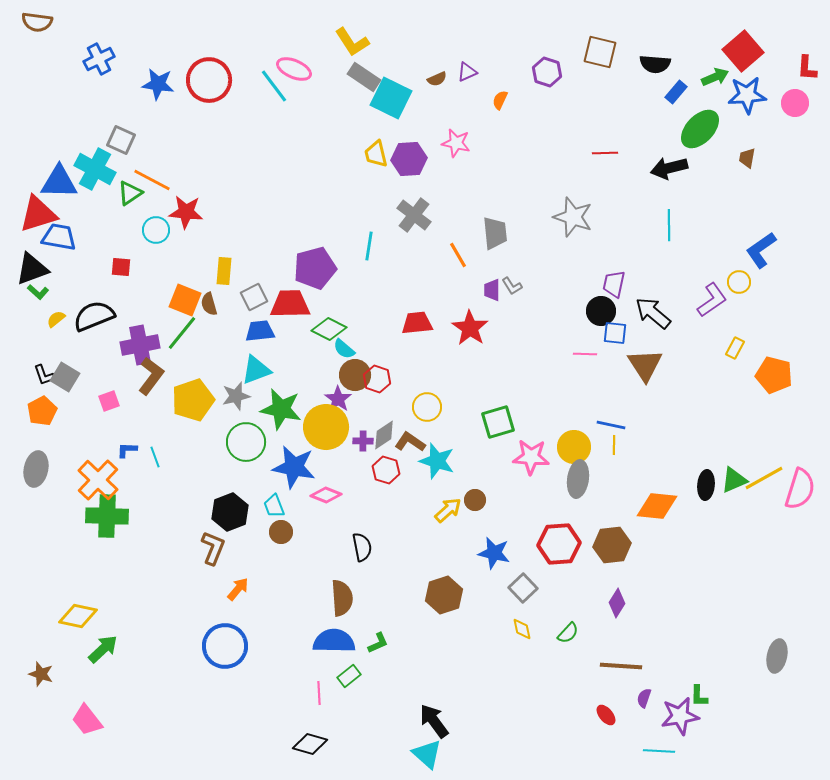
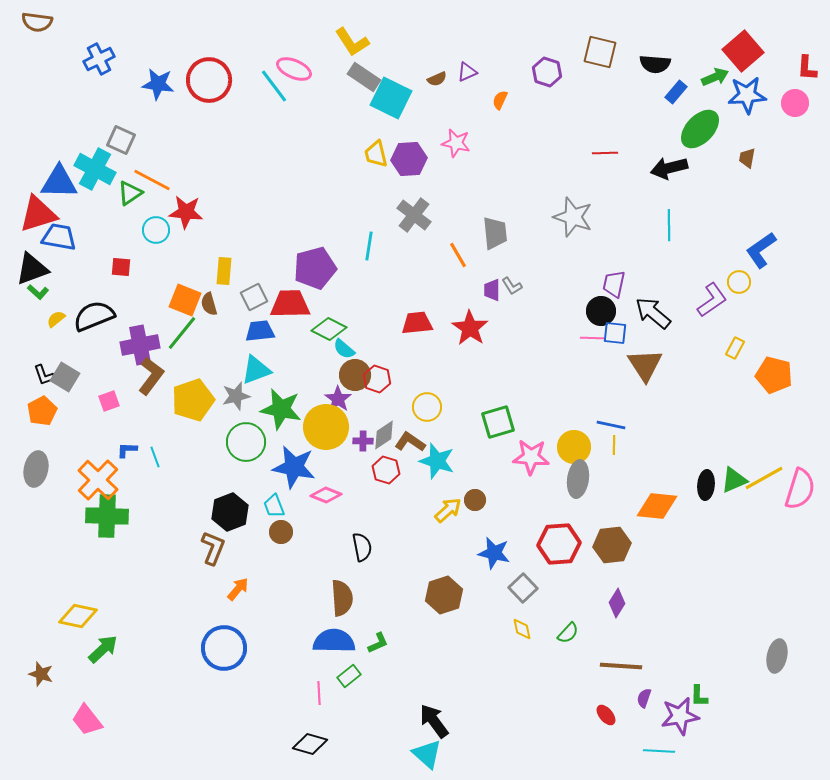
pink line at (585, 354): moved 7 px right, 16 px up
blue circle at (225, 646): moved 1 px left, 2 px down
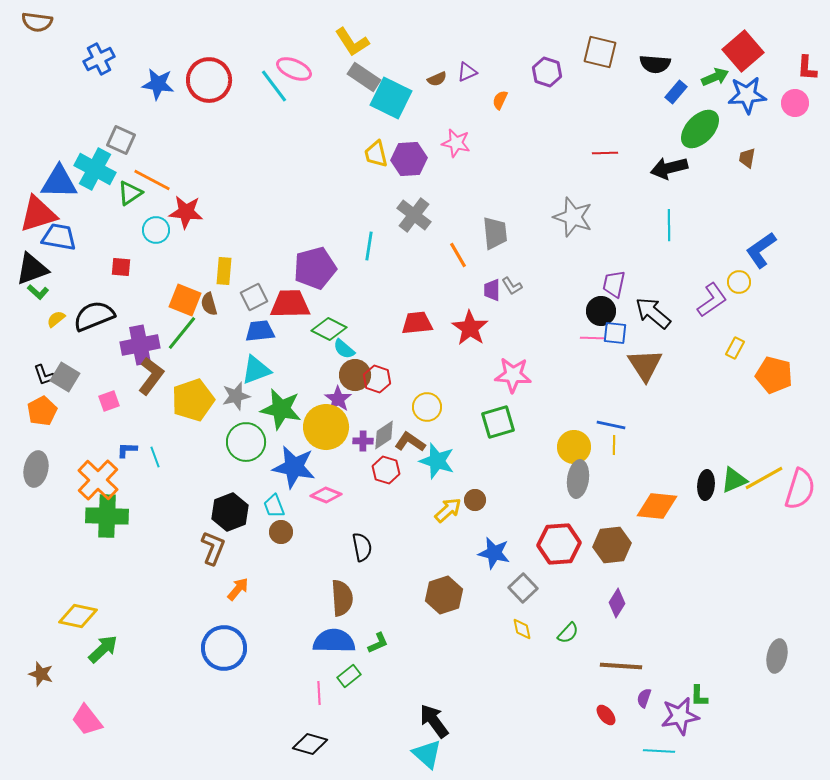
pink star at (531, 457): moved 18 px left, 82 px up
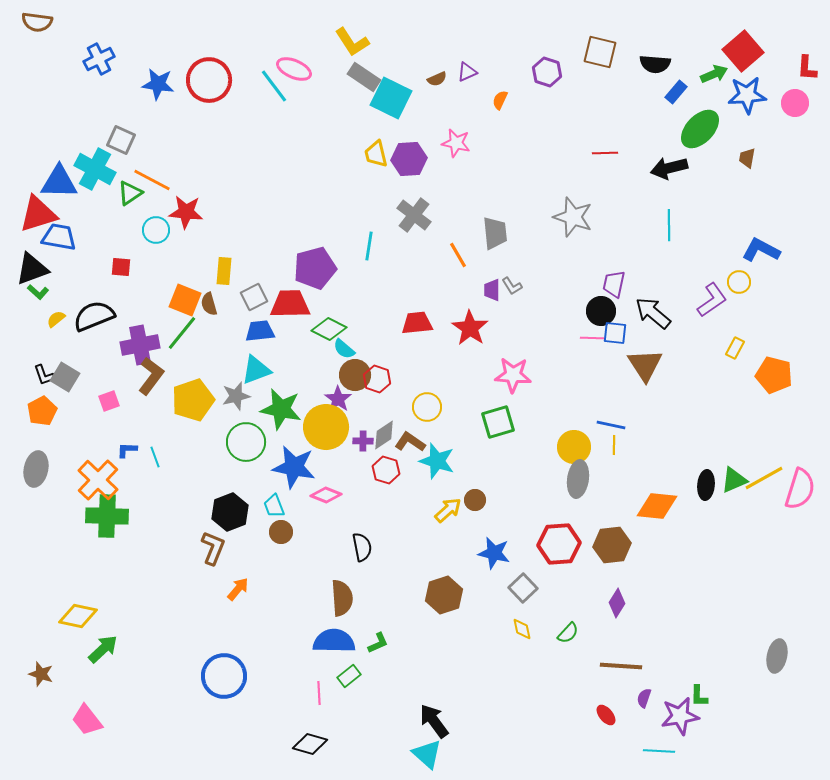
green arrow at (715, 77): moved 1 px left, 3 px up
blue L-shape at (761, 250): rotated 63 degrees clockwise
blue circle at (224, 648): moved 28 px down
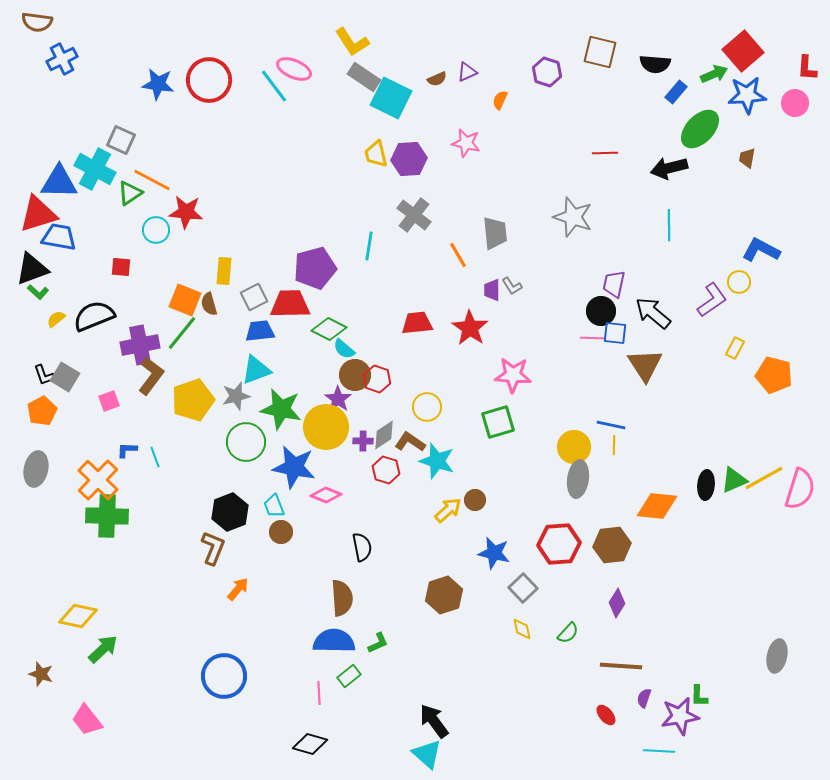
blue cross at (99, 59): moved 37 px left
pink star at (456, 143): moved 10 px right
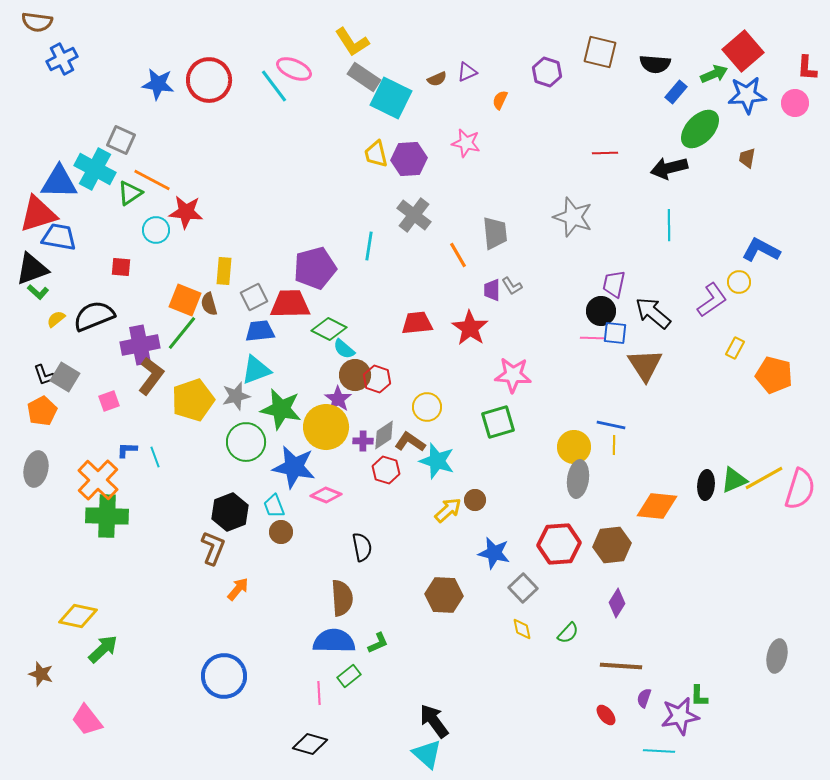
brown hexagon at (444, 595): rotated 21 degrees clockwise
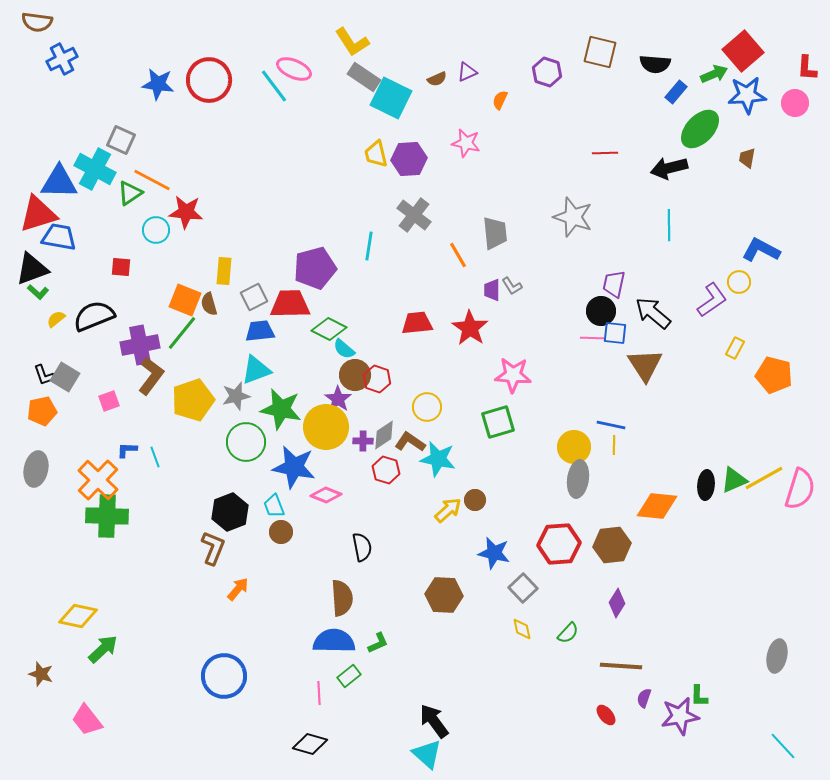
orange pentagon at (42, 411): rotated 16 degrees clockwise
cyan star at (437, 461): moved 1 px right, 2 px up; rotated 6 degrees counterclockwise
cyan line at (659, 751): moved 124 px right, 5 px up; rotated 44 degrees clockwise
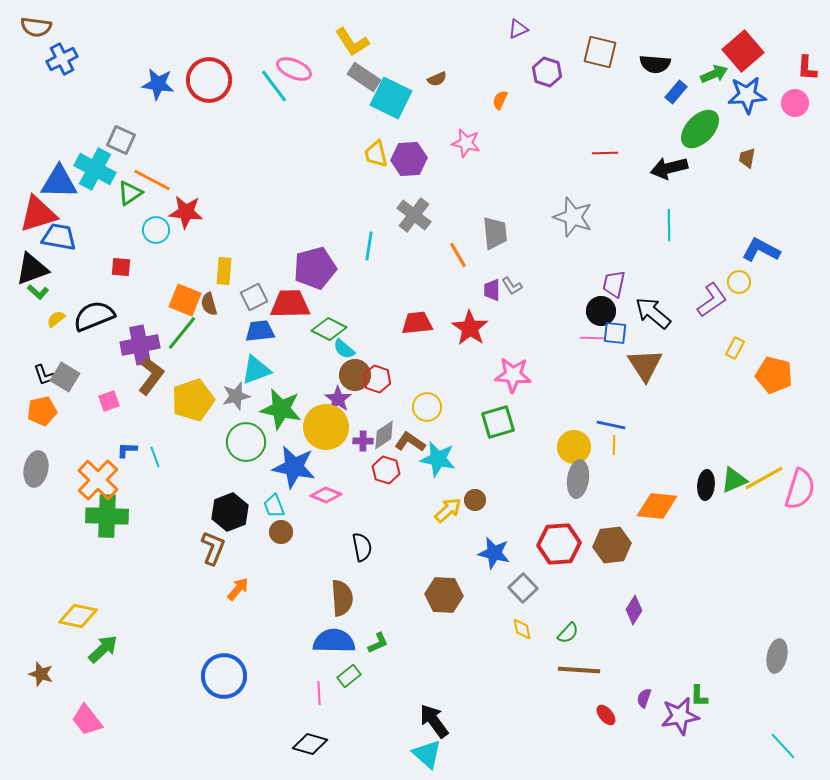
brown semicircle at (37, 22): moved 1 px left, 5 px down
purple triangle at (467, 72): moved 51 px right, 43 px up
purple diamond at (617, 603): moved 17 px right, 7 px down
brown line at (621, 666): moved 42 px left, 4 px down
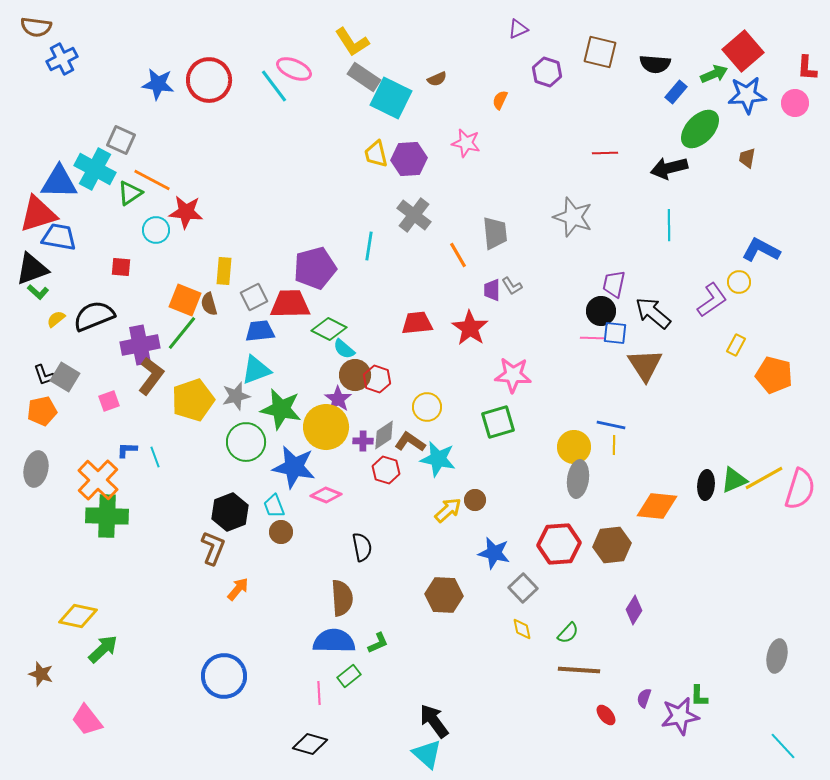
yellow rectangle at (735, 348): moved 1 px right, 3 px up
